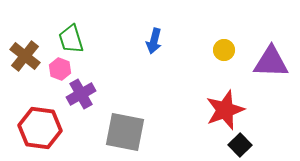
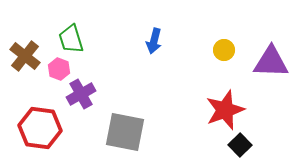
pink hexagon: moved 1 px left
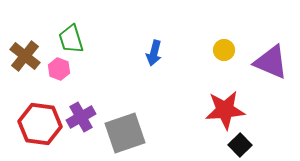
blue arrow: moved 12 px down
purple triangle: rotated 21 degrees clockwise
purple cross: moved 23 px down
red star: rotated 15 degrees clockwise
red hexagon: moved 4 px up
gray square: moved 1 px down; rotated 30 degrees counterclockwise
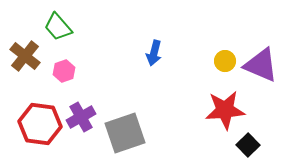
green trapezoid: moved 13 px left, 12 px up; rotated 24 degrees counterclockwise
yellow circle: moved 1 px right, 11 px down
purple triangle: moved 10 px left, 3 px down
pink hexagon: moved 5 px right, 2 px down; rotated 20 degrees clockwise
black square: moved 8 px right
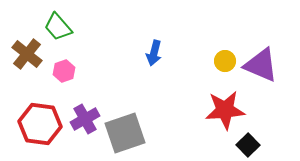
brown cross: moved 2 px right, 2 px up
purple cross: moved 4 px right, 2 px down
